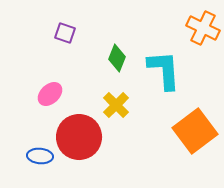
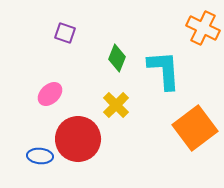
orange square: moved 3 px up
red circle: moved 1 px left, 2 px down
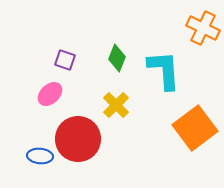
purple square: moved 27 px down
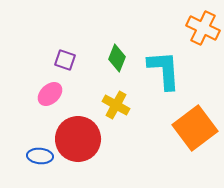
yellow cross: rotated 16 degrees counterclockwise
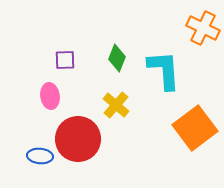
purple square: rotated 20 degrees counterclockwise
pink ellipse: moved 2 px down; rotated 55 degrees counterclockwise
yellow cross: rotated 12 degrees clockwise
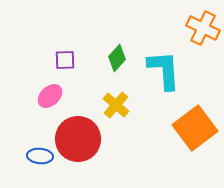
green diamond: rotated 20 degrees clockwise
pink ellipse: rotated 55 degrees clockwise
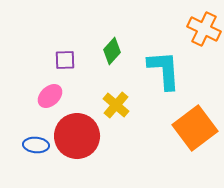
orange cross: moved 1 px right, 1 px down
green diamond: moved 5 px left, 7 px up
red circle: moved 1 px left, 3 px up
blue ellipse: moved 4 px left, 11 px up
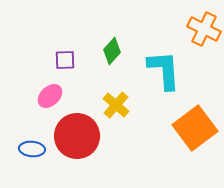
blue ellipse: moved 4 px left, 4 px down
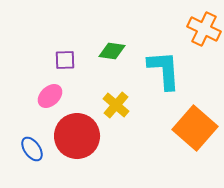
green diamond: rotated 56 degrees clockwise
orange square: rotated 12 degrees counterclockwise
blue ellipse: rotated 50 degrees clockwise
